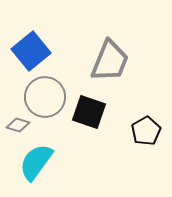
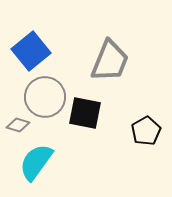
black square: moved 4 px left, 1 px down; rotated 8 degrees counterclockwise
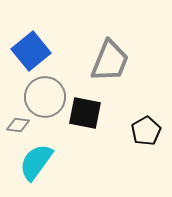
gray diamond: rotated 10 degrees counterclockwise
